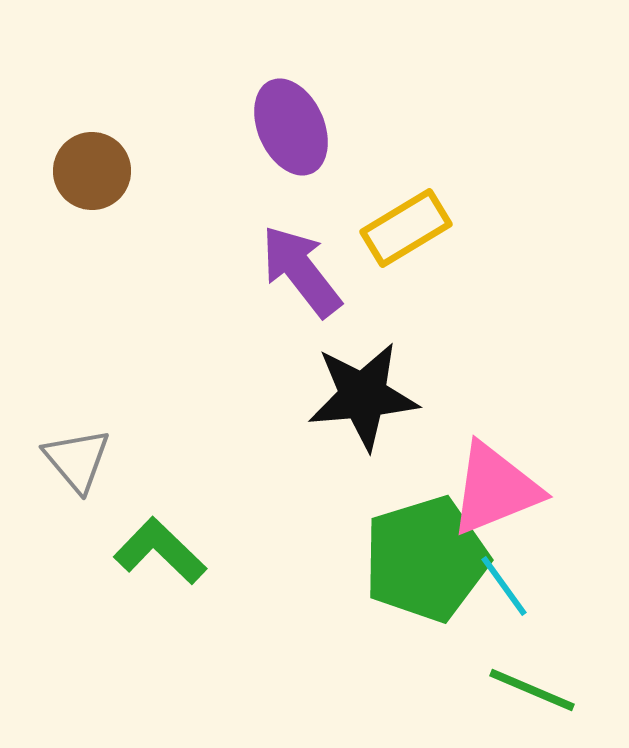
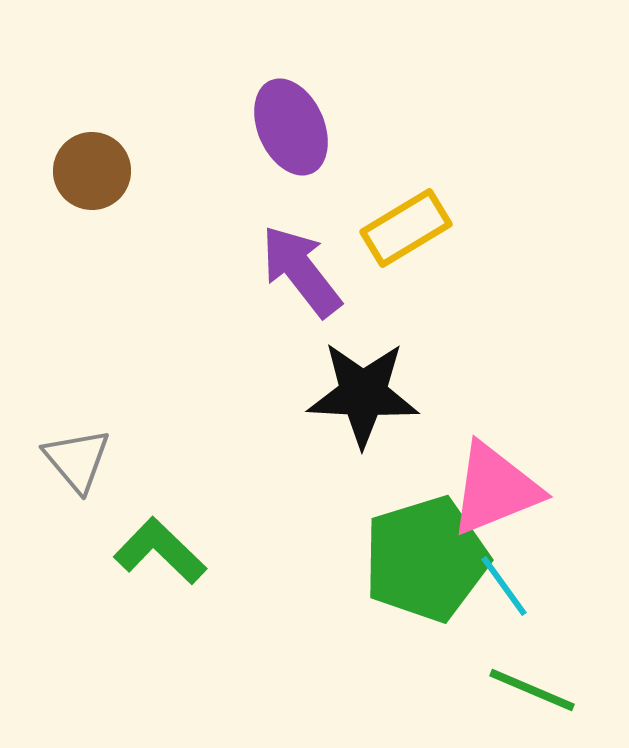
black star: moved 2 px up; rotated 8 degrees clockwise
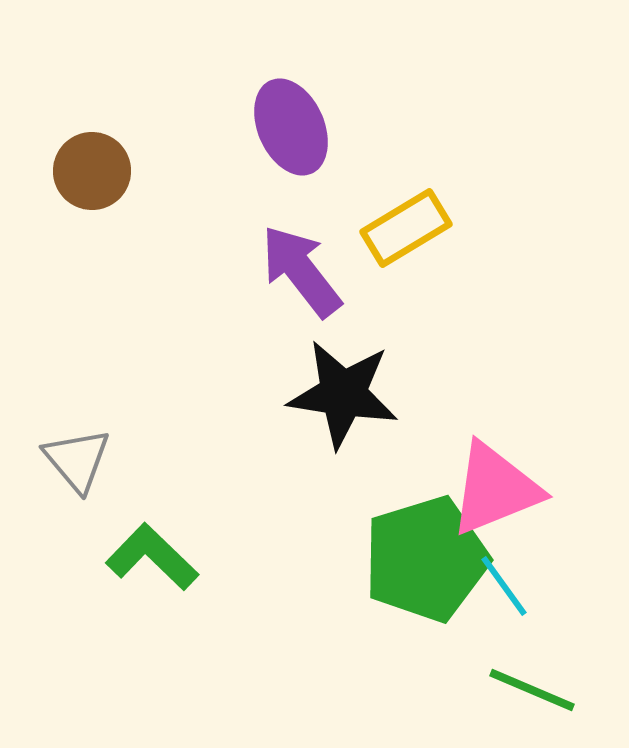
black star: moved 20 px left; rotated 6 degrees clockwise
green L-shape: moved 8 px left, 6 px down
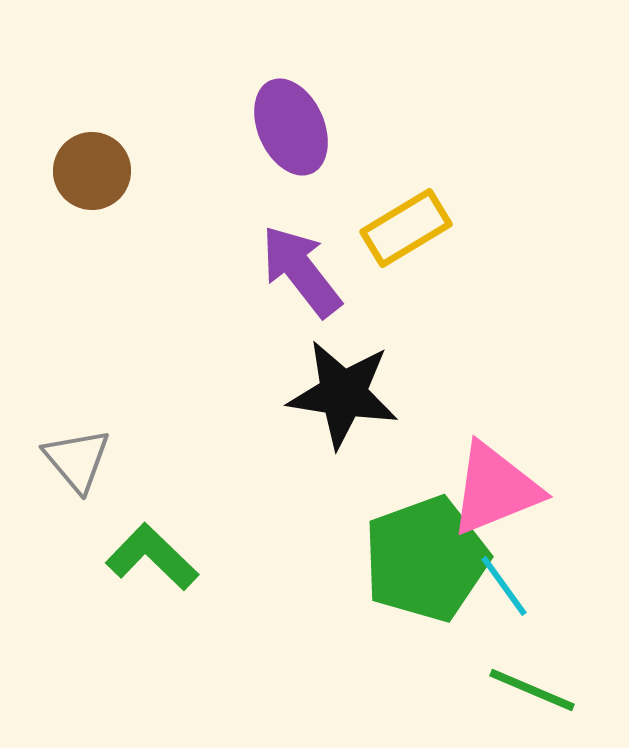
green pentagon: rotated 3 degrees counterclockwise
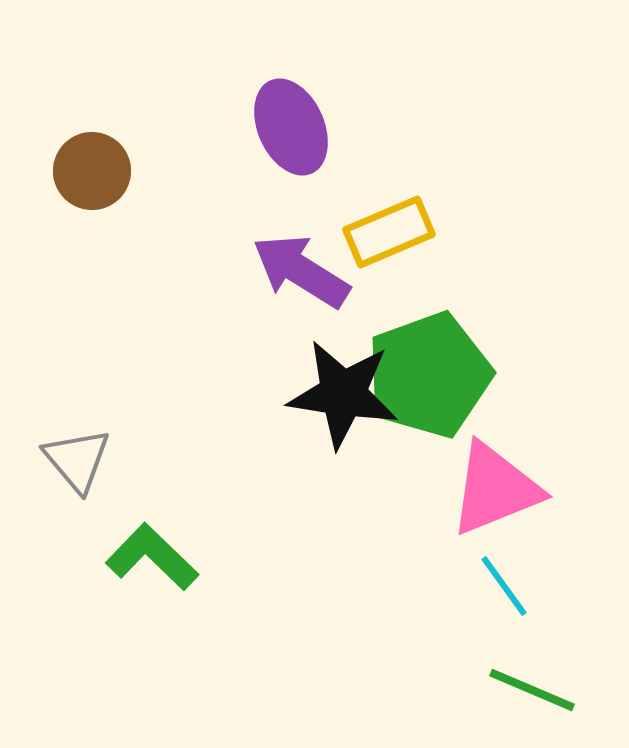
yellow rectangle: moved 17 px left, 4 px down; rotated 8 degrees clockwise
purple arrow: rotated 20 degrees counterclockwise
green pentagon: moved 3 px right, 184 px up
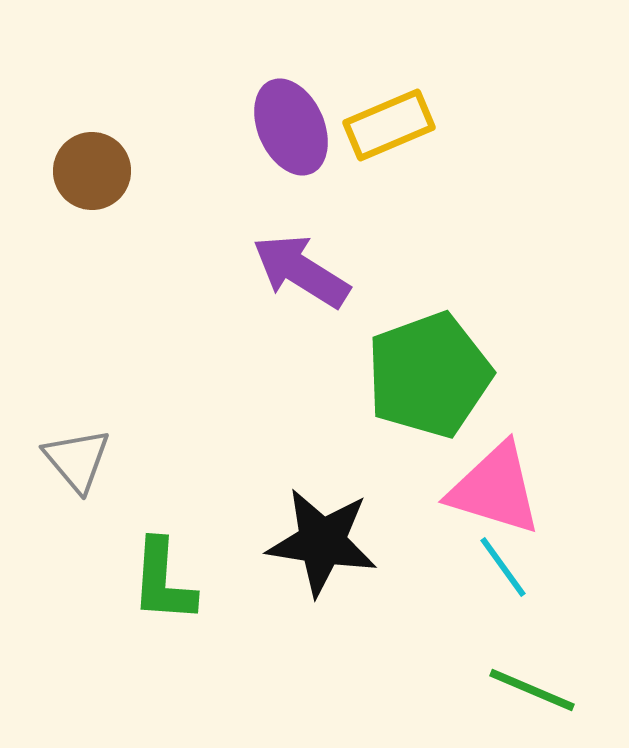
yellow rectangle: moved 107 px up
black star: moved 21 px left, 148 px down
pink triangle: rotated 39 degrees clockwise
green L-shape: moved 11 px right, 24 px down; rotated 130 degrees counterclockwise
cyan line: moved 1 px left, 19 px up
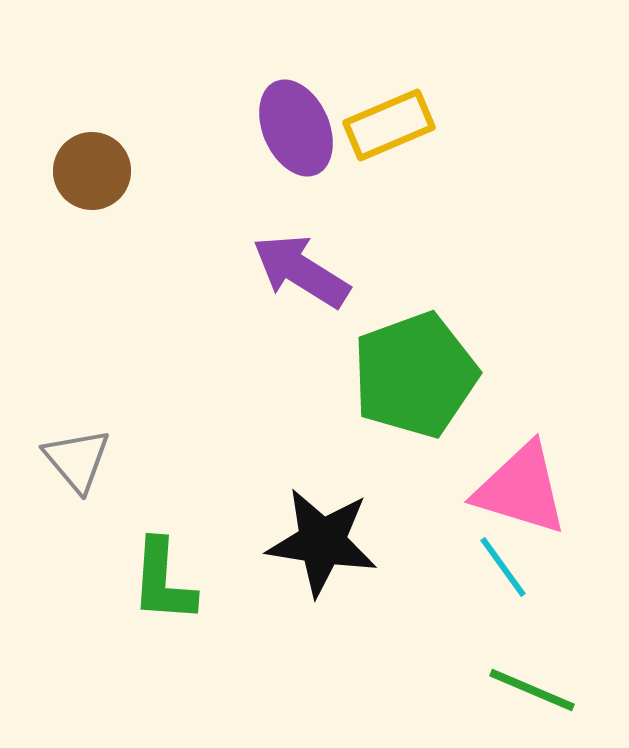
purple ellipse: moved 5 px right, 1 px down
green pentagon: moved 14 px left
pink triangle: moved 26 px right
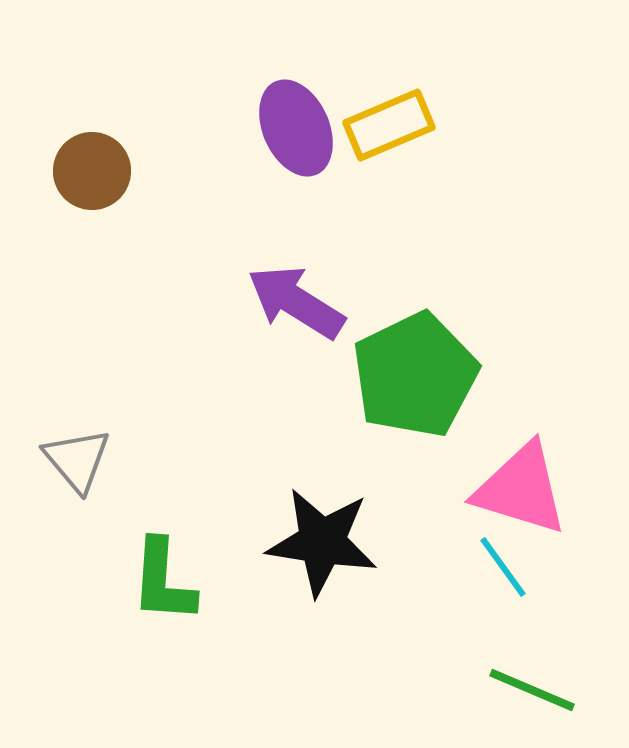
purple arrow: moved 5 px left, 31 px down
green pentagon: rotated 6 degrees counterclockwise
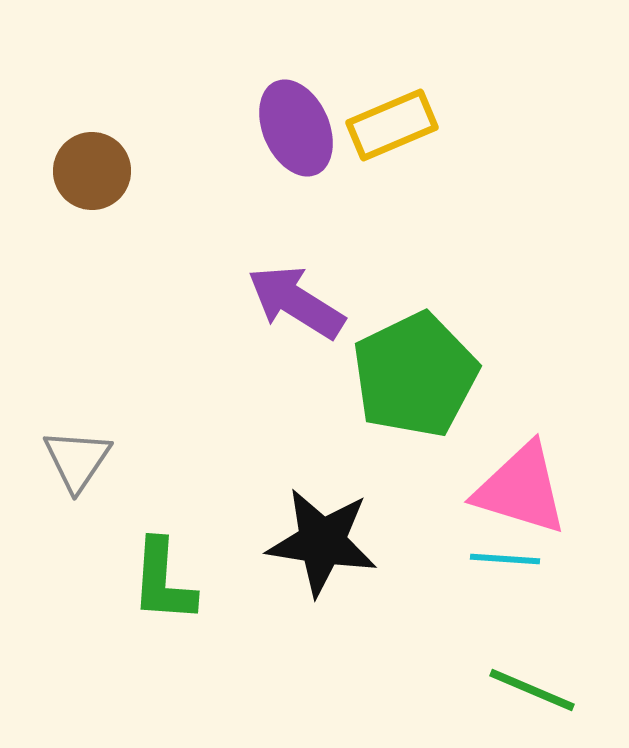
yellow rectangle: moved 3 px right
gray triangle: rotated 14 degrees clockwise
cyan line: moved 2 px right, 8 px up; rotated 50 degrees counterclockwise
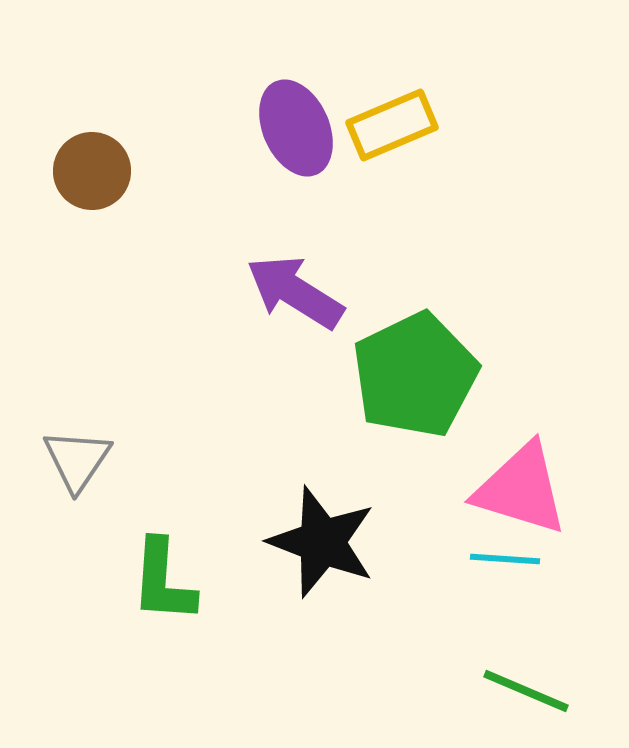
purple arrow: moved 1 px left, 10 px up
black star: rotated 12 degrees clockwise
green line: moved 6 px left, 1 px down
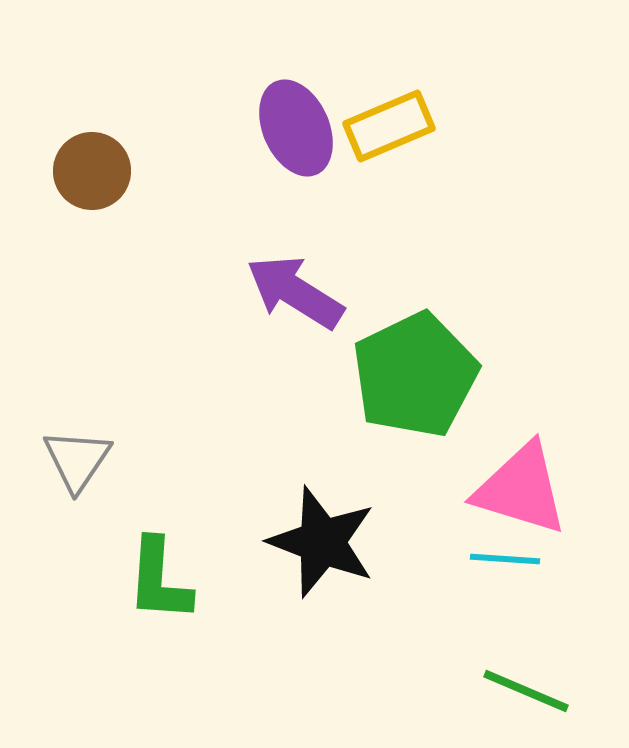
yellow rectangle: moved 3 px left, 1 px down
green L-shape: moved 4 px left, 1 px up
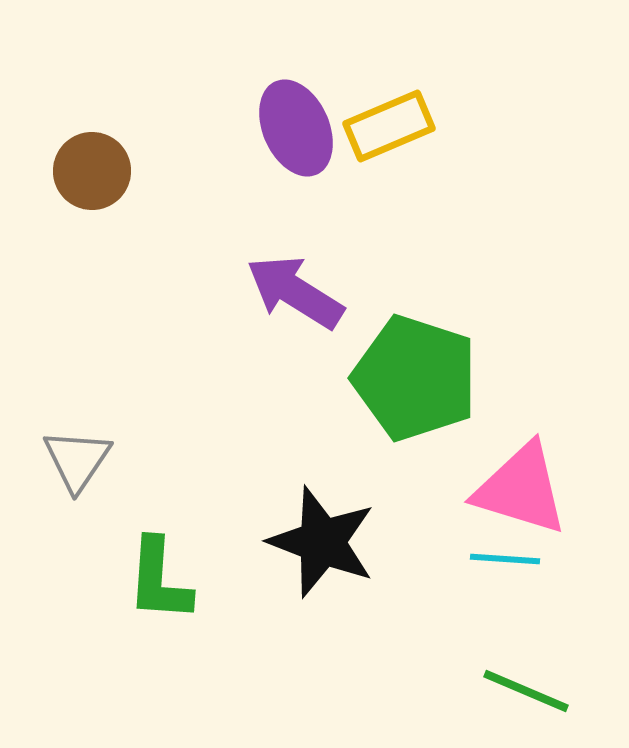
green pentagon: moved 3 px down; rotated 28 degrees counterclockwise
